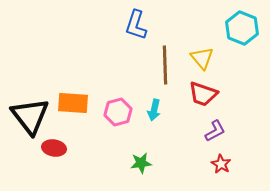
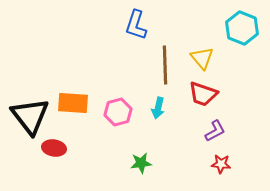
cyan arrow: moved 4 px right, 2 px up
red star: rotated 24 degrees counterclockwise
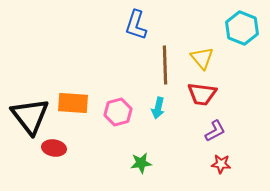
red trapezoid: moved 1 px left; rotated 12 degrees counterclockwise
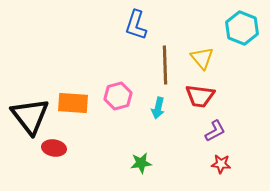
red trapezoid: moved 2 px left, 2 px down
pink hexagon: moved 16 px up
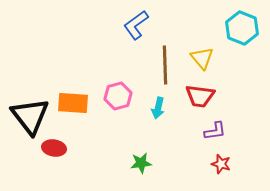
blue L-shape: rotated 36 degrees clockwise
purple L-shape: rotated 20 degrees clockwise
red star: rotated 12 degrees clockwise
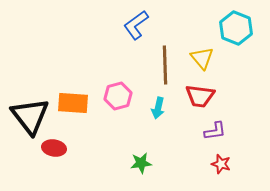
cyan hexagon: moved 6 px left
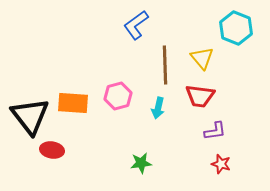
red ellipse: moved 2 px left, 2 px down
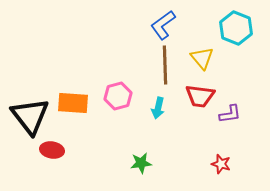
blue L-shape: moved 27 px right
purple L-shape: moved 15 px right, 17 px up
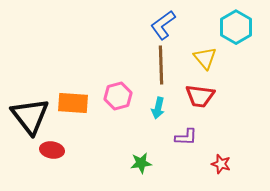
cyan hexagon: moved 1 px up; rotated 8 degrees clockwise
yellow triangle: moved 3 px right
brown line: moved 4 px left
purple L-shape: moved 44 px left, 23 px down; rotated 10 degrees clockwise
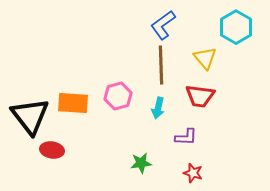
red star: moved 28 px left, 9 px down
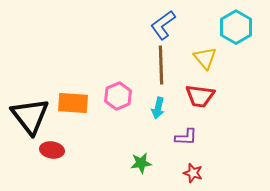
pink hexagon: rotated 8 degrees counterclockwise
